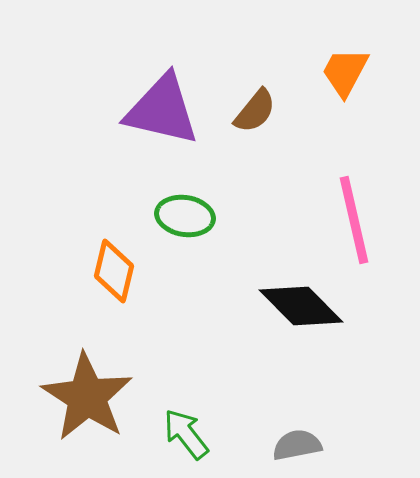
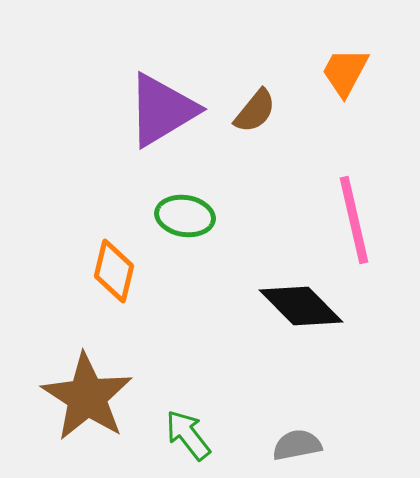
purple triangle: rotated 44 degrees counterclockwise
green arrow: moved 2 px right, 1 px down
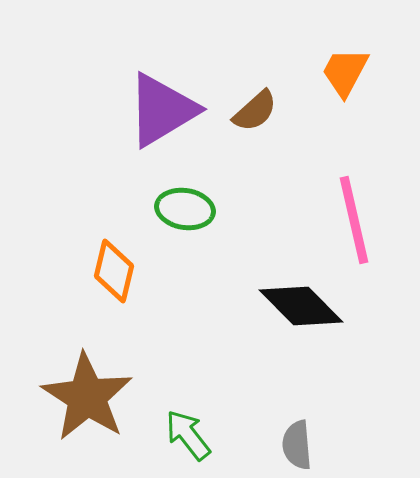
brown semicircle: rotated 9 degrees clockwise
green ellipse: moved 7 px up
gray semicircle: rotated 84 degrees counterclockwise
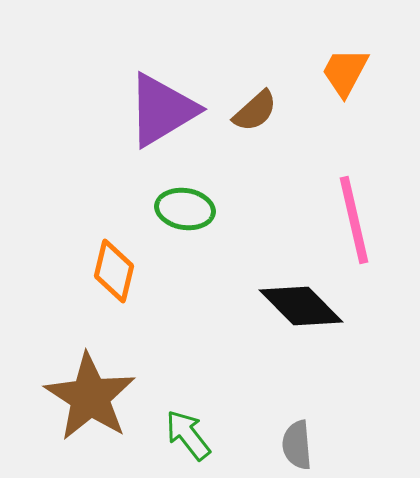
brown star: moved 3 px right
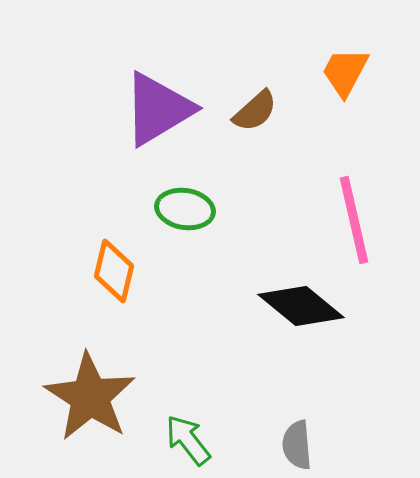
purple triangle: moved 4 px left, 1 px up
black diamond: rotated 6 degrees counterclockwise
green arrow: moved 5 px down
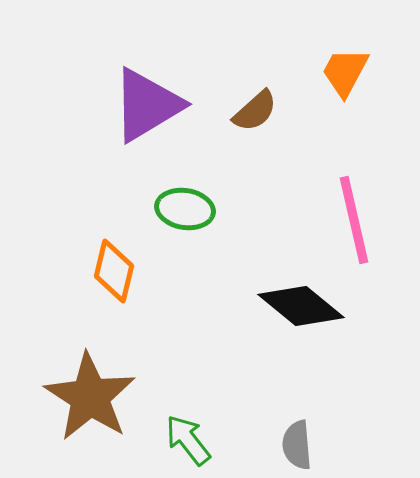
purple triangle: moved 11 px left, 4 px up
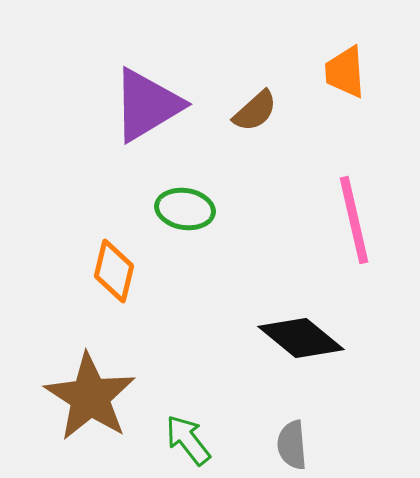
orange trapezoid: rotated 32 degrees counterclockwise
black diamond: moved 32 px down
gray semicircle: moved 5 px left
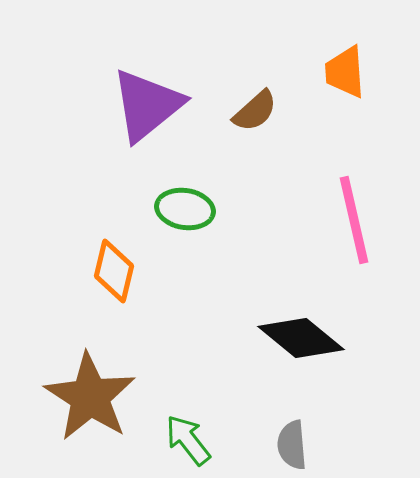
purple triangle: rotated 8 degrees counterclockwise
